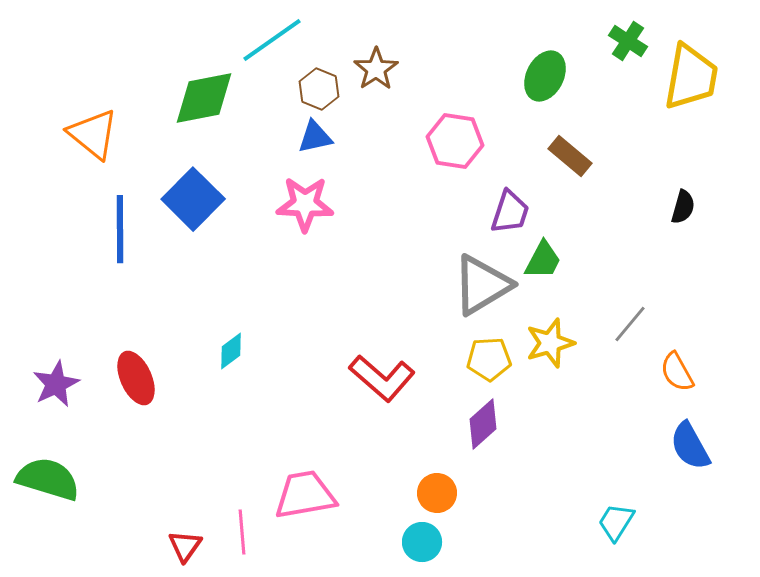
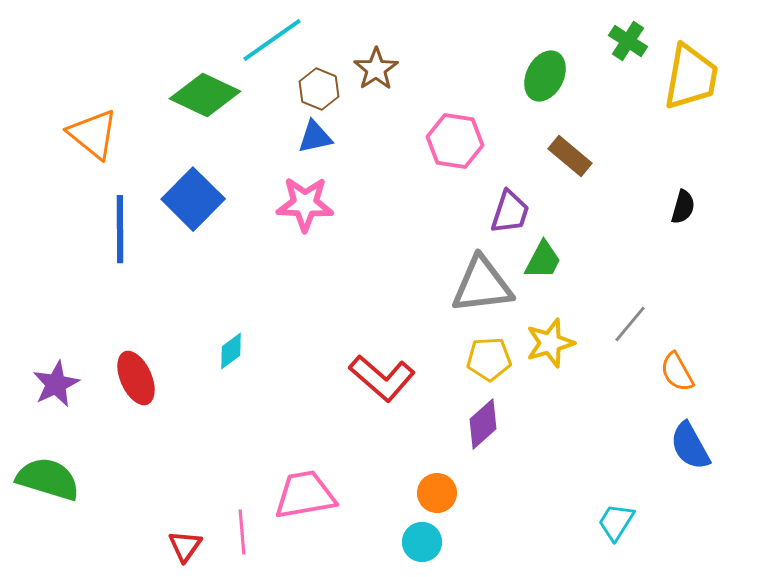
green diamond: moved 1 px right, 3 px up; rotated 36 degrees clockwise
gray triangle: rotated 24 degrees clockwise
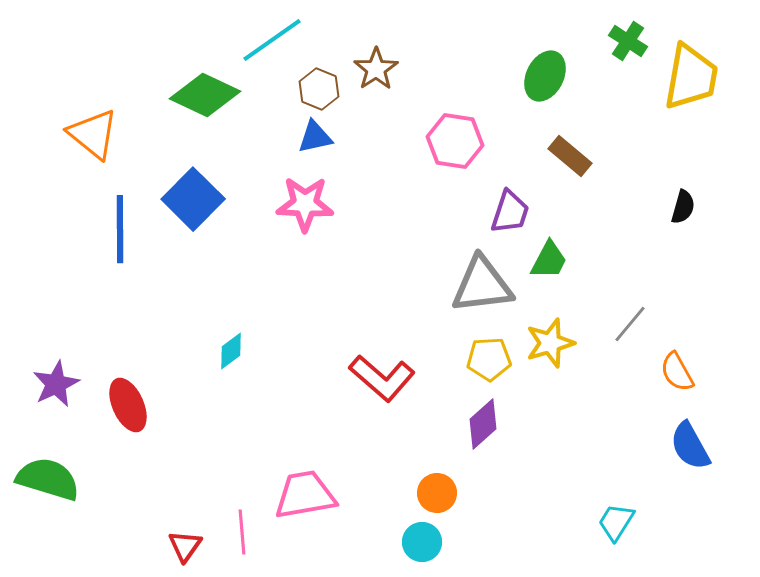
green trapezoid: moved 6 px right
red ellipse: moved 8 px left, 27 px down
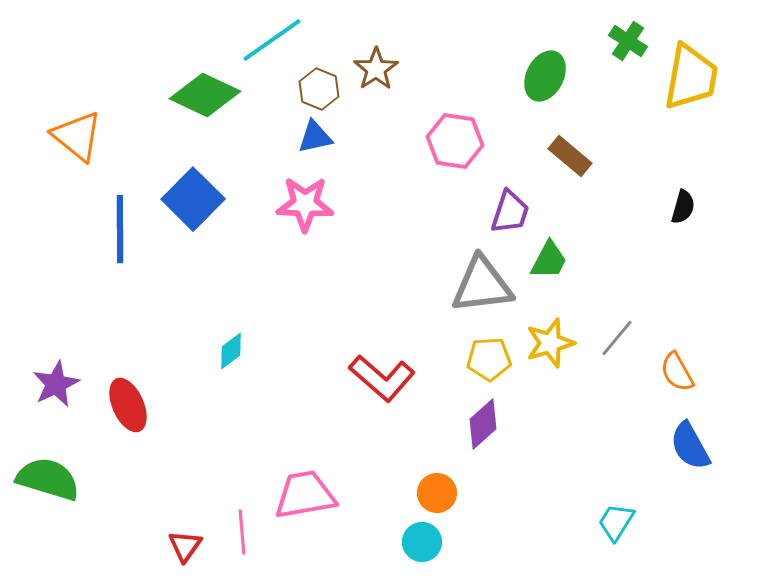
orange triangle: moved 16 px left, 2 px down
gray line: moved 13 px left, 14 px down
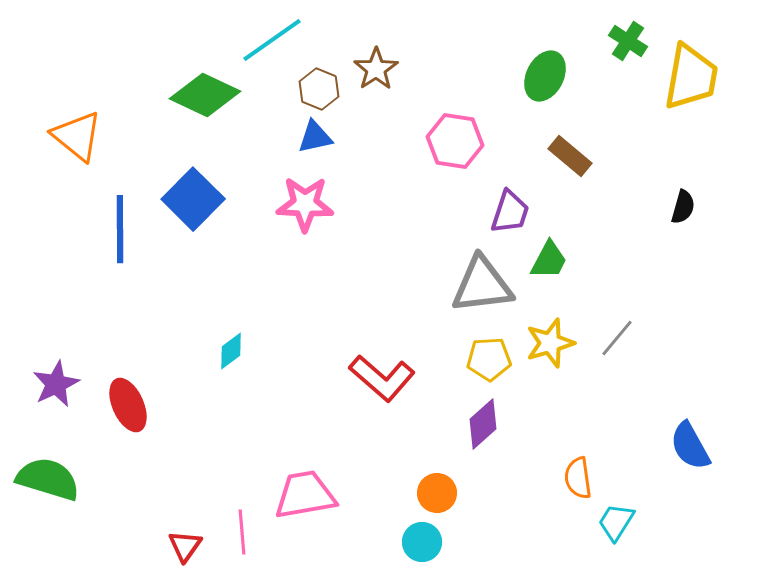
orange semicircle: moved 99 px left, 106 px down; rotated 21 degrees clockwise
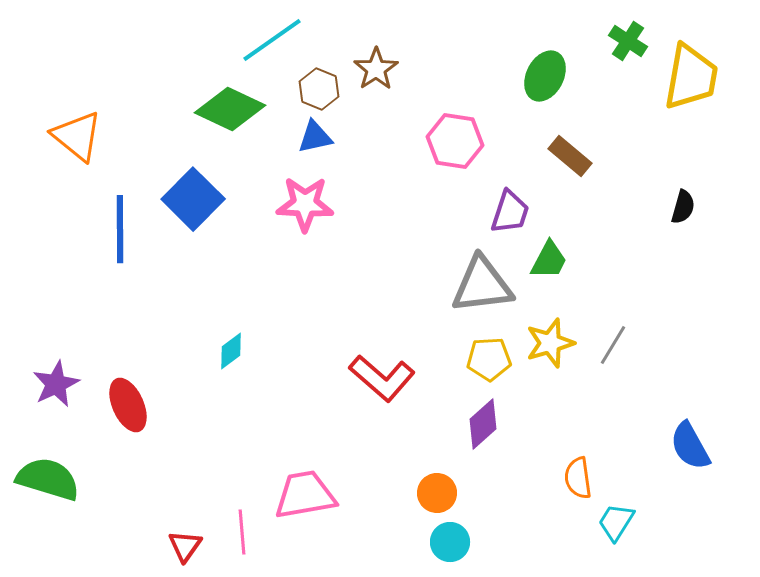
green diamond: moved 25 px right, 14 px down
gray line: moved 4 px left, 7 px down; rotated 9 degrees counterclockwise
cyan circle: moved 28 px right
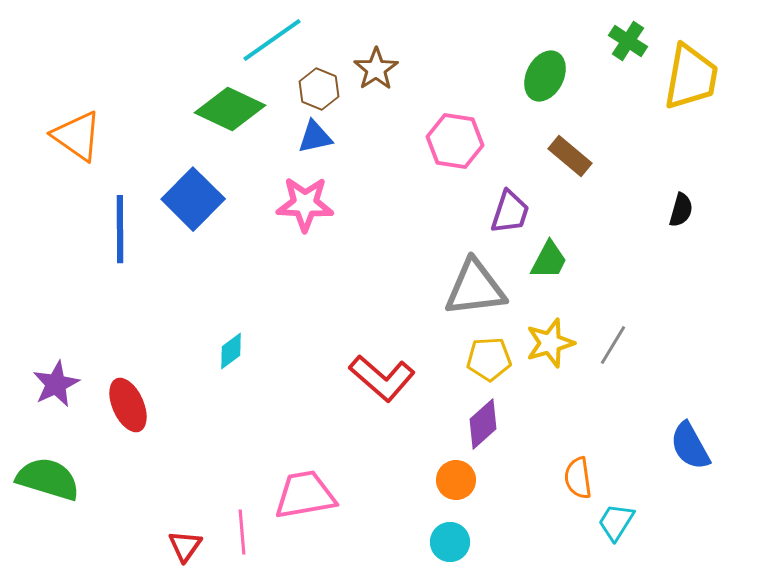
orange triangle: rotated 4 degrees counterclockwise
black semicircle: moved 2 px left, 3 px down
gray triangle: moved 7 px left, 3 px down
orange circle: moved 19 px right, 13 px up
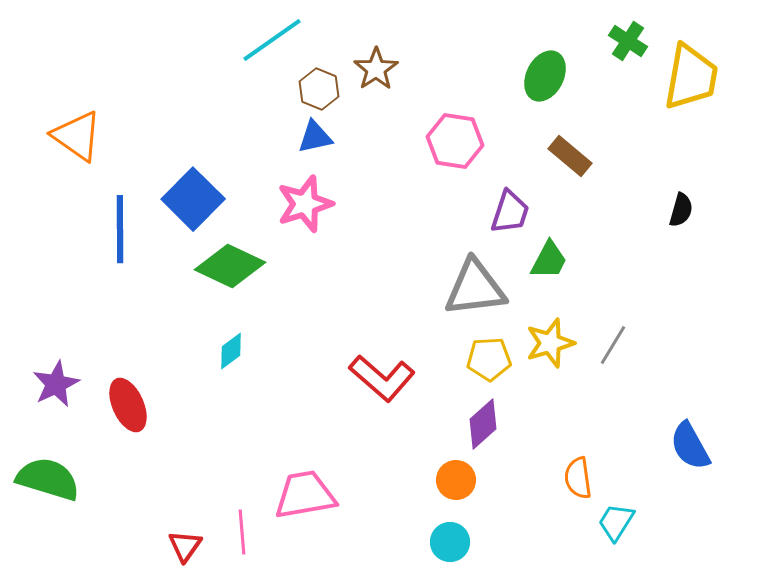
green diamond: moved 157 px down
pink star: rotated 20 degrees counterclockwise
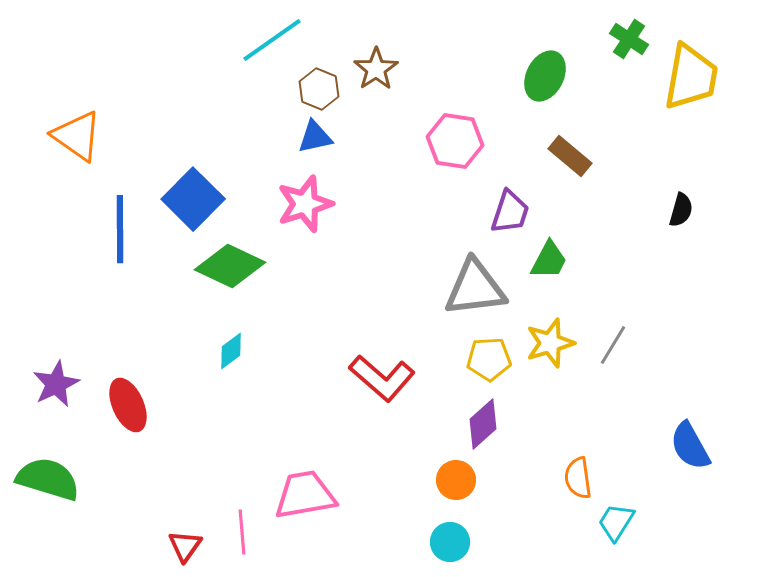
green cross: moved 1 px right, 2 px up
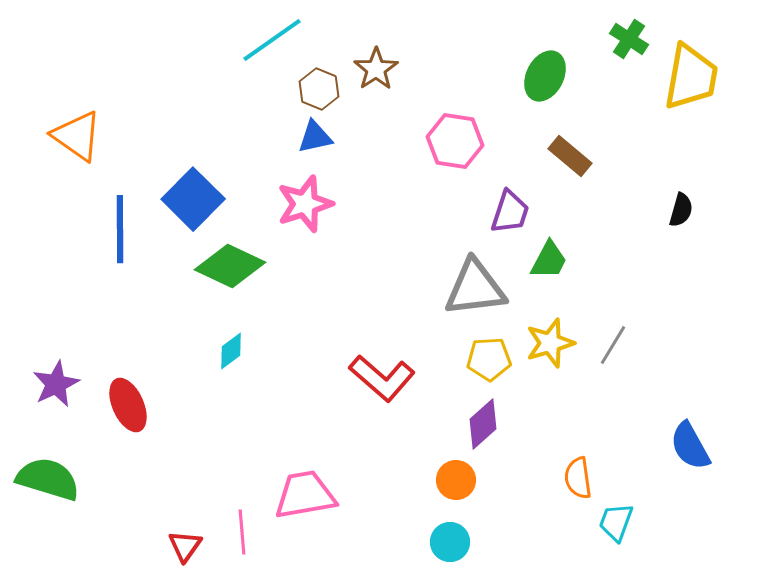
cyan trapezoid: rotated 12 degrees counterclockwise
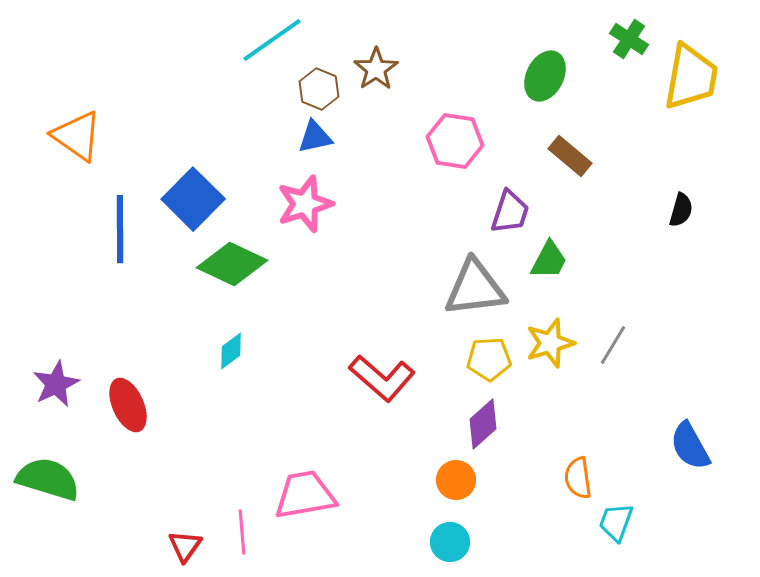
green diamond: moved 2 px right, 2 px up
